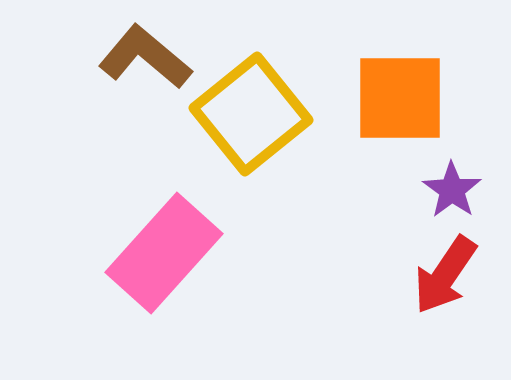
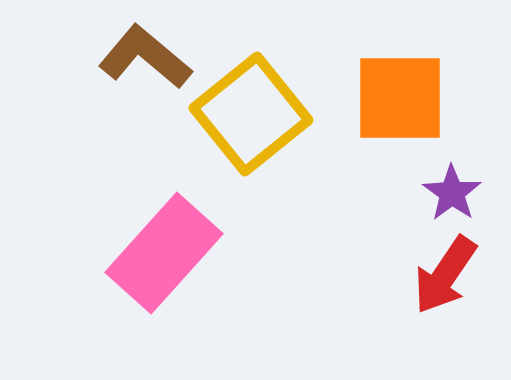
purple star: moved 3 px down
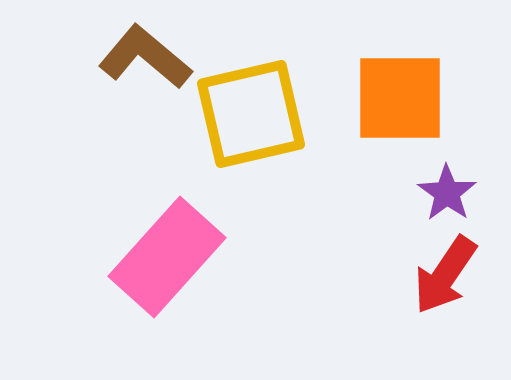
yellow square: rotated 26 degrees clockwise
purple star: moved 5 px left
pink rectangle: moved 3 px right, 4 px down
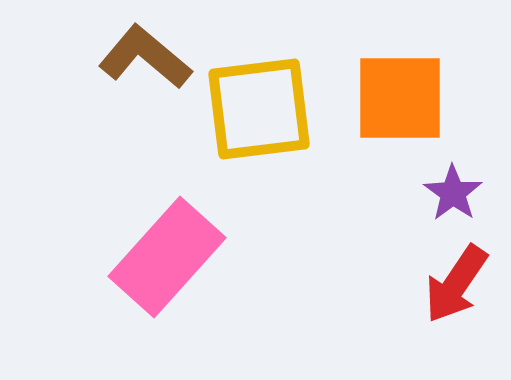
yellow square: moved 8 px right, 5 px up; rotated 6 degrees clockwise
purple star: moved 6 px right
red arrow: moved 11 px right, 9 px down
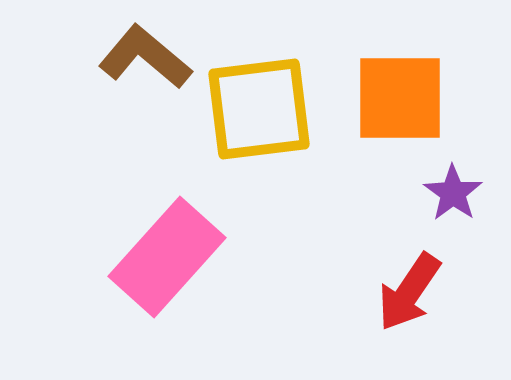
red arrow: moved 47 px left, 8 px down
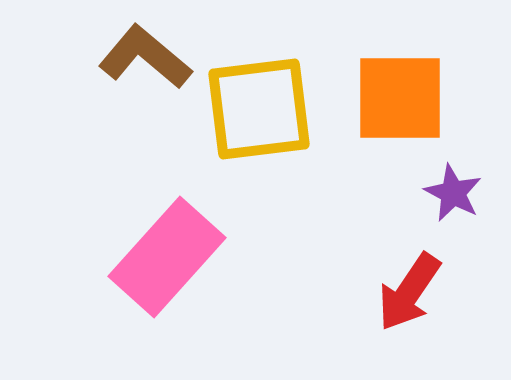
purple star: rotated 8 degrees counterclockwise
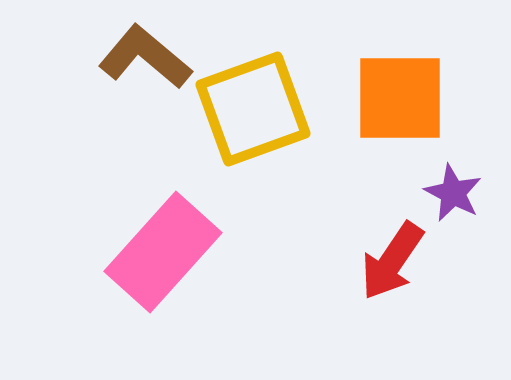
yellow square: moved 6 px left; rotated 13 degrees counterclockwise
pink rectangle: moved 4 px left, 5 px up
red arrow: moved 17 px left, 31 px up
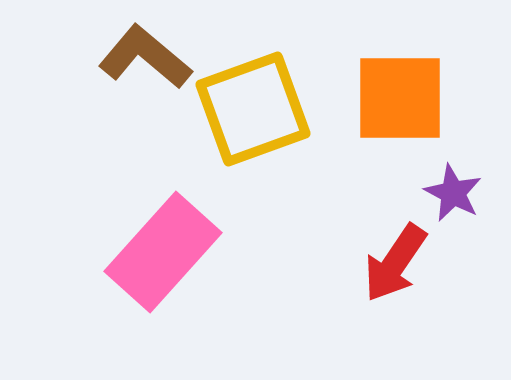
red arrow: moved 3 px right, 2 px down
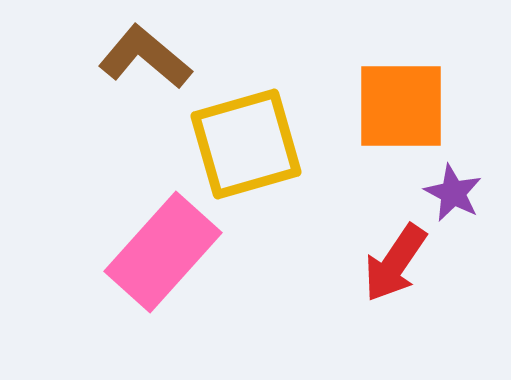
orange square: moved 1 px right, 8 px down
yellow square: moved 7 px left, 35 px down; rotated 4 degrees clockwise
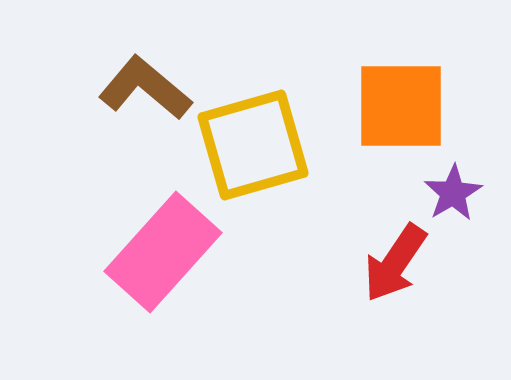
brown L-shape: moved 31 px down
yellow square: moved 7 px right, 1 px down
purple star: rotated 14 degrees clockwise
